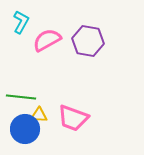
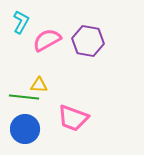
green line: moved 3 px right
yellow triangle: moved 30 px up
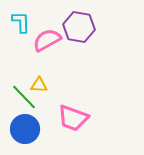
cyan L-shape: rotated 30 degrees counterclockwise
purple hexagon: moved 9 px left, 14 px up
green line: rotated 40 degrees clockwise
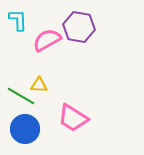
cyan L-shape: moved 3 px left, 2 px up
green line: moved 3 px left, 1 px up; rotated 16 degrees counterclockwise
pink trapezoid: rotated 12 degrees clockwise
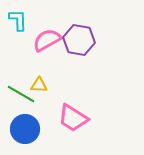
purple hexagon: moved 13 px down
green line: moved 2 px up
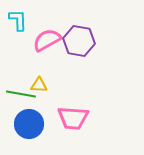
purple hexagon: moved 1 px down
green line: rotated 20 degrees counterclockwise
pink trapezoid: rotated 28 degrees counterclockwise
blue circle: moved 4 px right, 5 px up
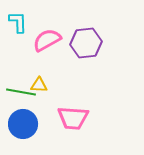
cyan L-shape: moved 2 px down
purple hexagon: moved 7 px right, 2 px down; rotated 16 degrees counterclockwise
green line: moved 2 px up
blue circle: moved 6 px left
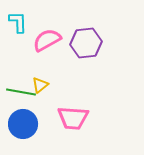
yellow triangle: moved 1 px right; rotated 42 degrees counterclockwise
